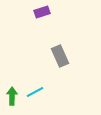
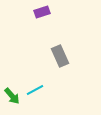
cyan line: moved 2 px up
green arrow: rotated 138 degrees clockwise
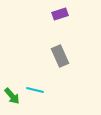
purple rectangle: moved 18 px right, 2 px down
cyan line: rotated 42 degrees clockwise
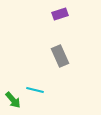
green arrow: moved 1 px right, 4 px down
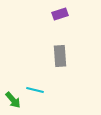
gray rectangle: rotated 20 degrees clockwise
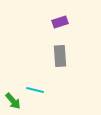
purple rectangle: moved 8 px down
green arrow: moved 1 px down
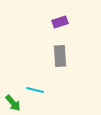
green arrow: moved 2 px down
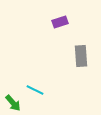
gray rectangle: moved 21 px right
cyan line: rotated 12 degrees clockwise
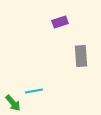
cyan line: moved 1 px left, 1 px down; rotated 36 degrees counterclockwise
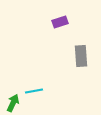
green arrow: rotated 114 degrees counterclockwise
